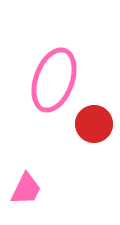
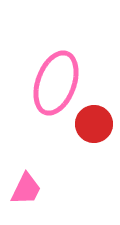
pink ellipse: moved 2 px right, 3 px down
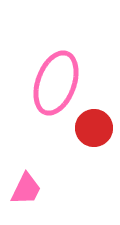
red circle: moved 4 px down
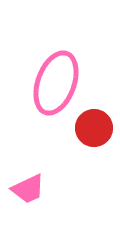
pink trapezoid: moved 2 px right; rotated 39 degrees clockwise
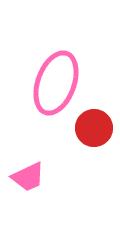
pink trapezoid: moved 12 px up
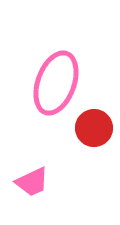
pink trapezoid: moved 4 px right, 5 px down
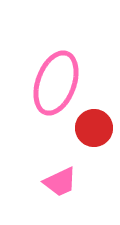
pink trapezoid: moved 28 px right
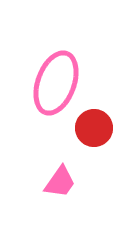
pink trapezoid: rotated 30 degrees counterclockwise
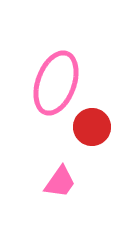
red circle: moved 2 px left, 1 px up
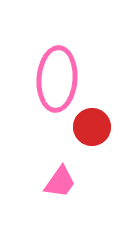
pink ellipse: moved 1 px right, 4 px up; rotated 16 degrees counterclockwise
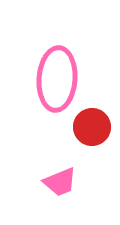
pink trapezoid: rotated 33 degrees clockwise
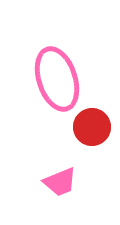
pink ellipse: rotated 22 degrees counterclockwise
